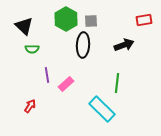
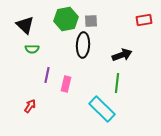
green hexagon: rotated 20 degrees clockwise
black triangle: moved 1 px right, 1 px up
black arrow: moved 2 px left, 10 px down
purple line: rotated 21 degrees clockwise
pink rectangle: rotated 35 degrees counterclockwise
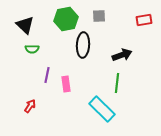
gray square: moved 8 px right, 5 px up
pink rectangle: rotated 21 degrees counterclockwise
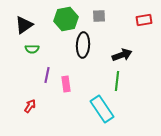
black triangle: moved 1 px left; rotated 42 degrees clockwise
green line: moved 2 px up
cyan rectangle: rotated 12 degrees clockwise
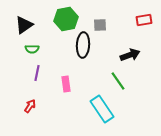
gray square: moved 1 px right, 9 px down
black arrow: moved 8 px right
purple line: moved 10 px left, 2 px up
green line: moved 1 px right; rotated 42 degrees counterclockwise
